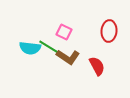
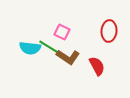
pink square: moved 2 px left
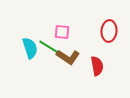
pink square: rotated 21 degrees counterclockwise
cyan semicircle: rotated 115 degrees counterclockwise
red semicircle: rotated 18 degrees clockwise
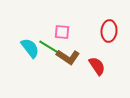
cyan semicircle: rotated 20 degrees counterclockwise
red semicircle: rotated 24 degrees counterclockwise
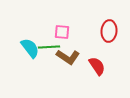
green line: rotated 35 degrees counterclockwise
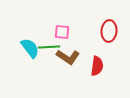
red semicircle: rotated 42 degrees clockwise
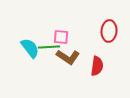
pink square: moved 1 px left, 5 px down
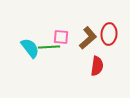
red ellipse: moved 3 px down
brown L-shape: moved 20 px right, 19 px up; rotated 75 degrees counterclockwise
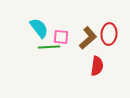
cyan semicircle: moved 9 px right, 20 px up
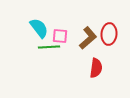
pink square: moved 1 px left, 1 px up
red semicircle: moved 1 px left, 2 px down
